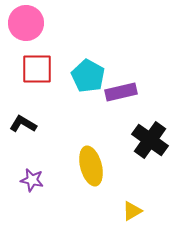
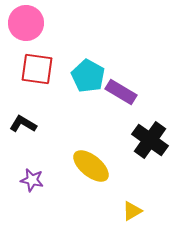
red square: rotated 8 degrees clockwise
purple rectangle: rotated 44 degrees clockwise
yellow ellipse: rotated 36 degrees counterclockwise
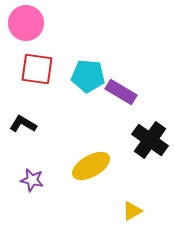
cyan pentagon: rotated 24 degrees counterclockwise
yellow ellipse: rotated 69 degrees counterclockwise
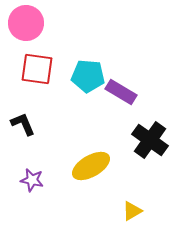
black L-shape: rotated 36 degrees clockwise
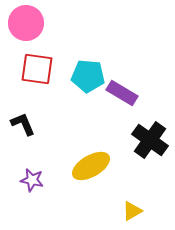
purple rectangle: moved 1 px right, 1 px down
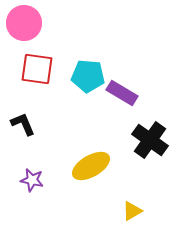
pink circle: moved 2 px left
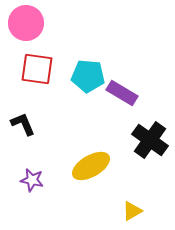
pink circle: moved 2 px right
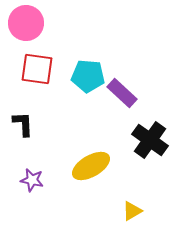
purple rectangle: rotated 12 degrees clockwise
black L-shape: rotated 20 degrees clockwise
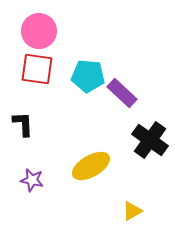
pink circle: moved 13 px right, 8 px down
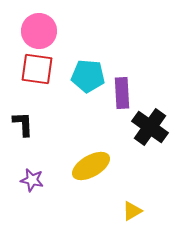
purple rectangle: rotated 44 degrees clockwise
black cross: moved 13 px up
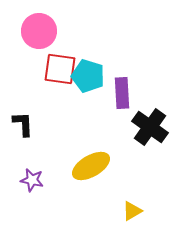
red square: moved 23 px right
cyan pentagon: rotated 12 degrees clockwise
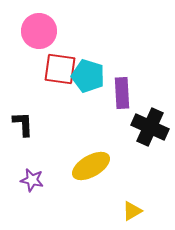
black cross: rotated 12 degrees counterclockwise
